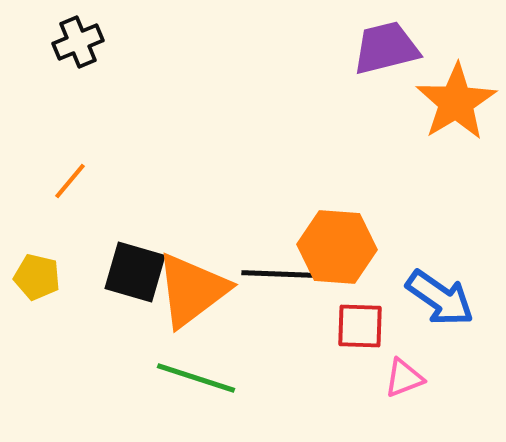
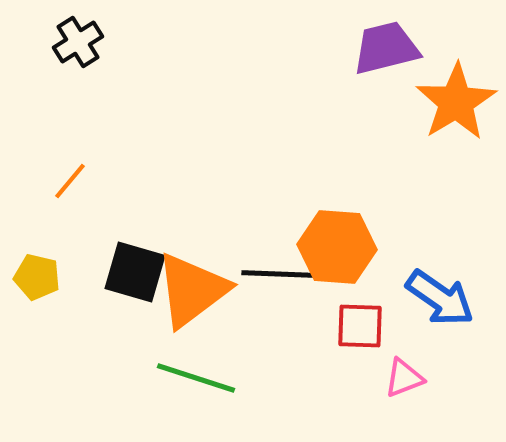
black cross: rotated 9 degrees counterclockwise
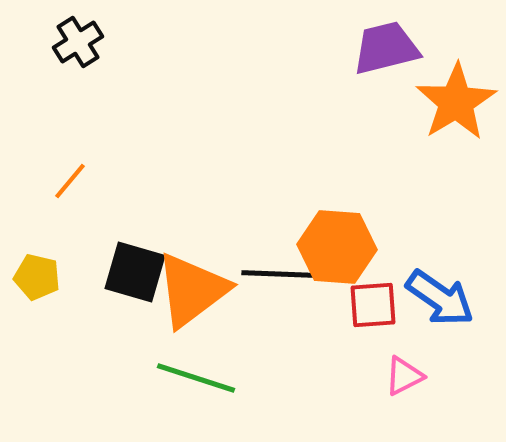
red square: moved 13 px right, 21 px up; rotated 6 degrees counterclockwise
pink triangle: moved 2 px up; rotated 6 degrees counterclockwise
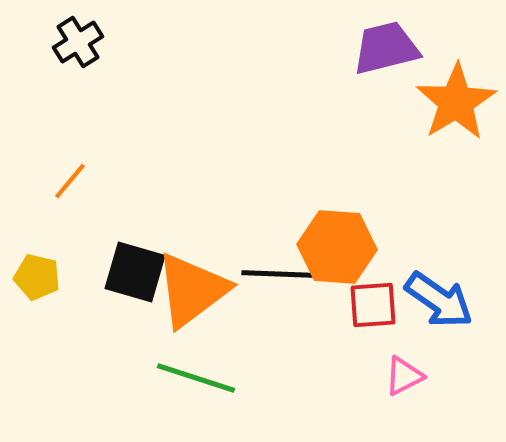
blue arrow: moved 1 px left, 2 px down
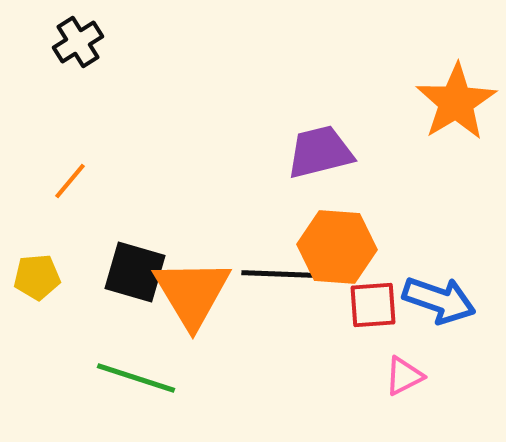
purple trapezoid: moved 66 px left, 104 px down
yellow pentagon: rotated 18 degrees counterclockwise
orange triangle: moved 3 px down; rotated 24 degrees counterclockwise
blue arrow: rotated 16 degrees counterclockwise
green line: moved 60 px left
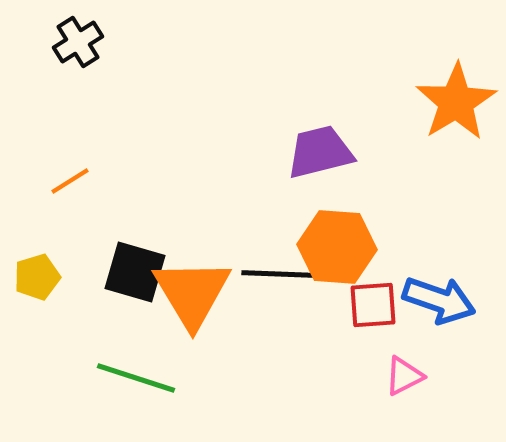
orange line: rotated 18 degrees clockwise
yellow pentagon: rotated 12 degrees counterclockwise
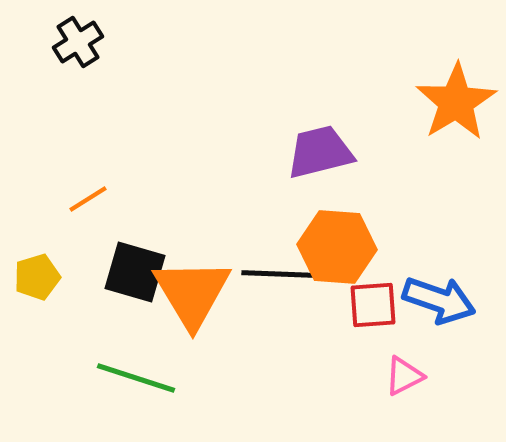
orange line: moved 18 px right, 18 px down
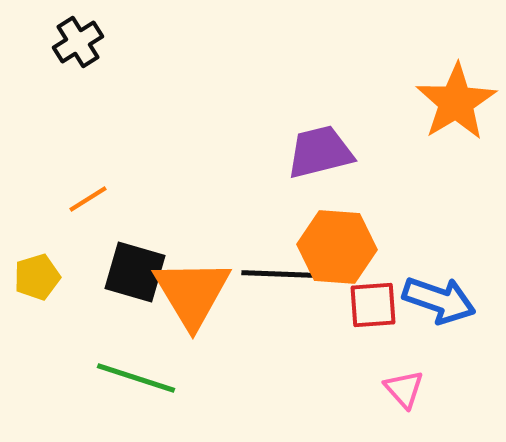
pink triangle: moved 13 px down; rotated 45 degrees counterclockwise
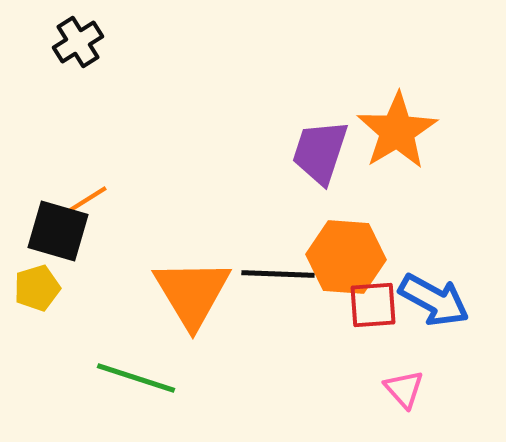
orange star: moved 59 px left, 29 px down
purple trapezoid: rotated 58 degrees counterclockwise
orange hexagon: moved 9 px right, 10 px down
black square: moved 77 px left, 41 px up
yellow pentagon: moved 11 px down
blue arrow: moved 5 px left; rotated 10 degrees clockwise
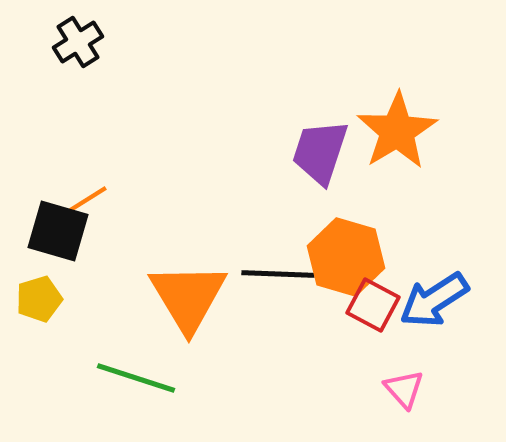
orange hexagon: rotated 12 degrees clockwise
yellow pentagon: moved 2 px right, 11 px down
orange triangle: moved 4 px left, 4 px down
blue arrow: rotated 118 degrees clockwise
red square: rotated 32 degrees clockwise
